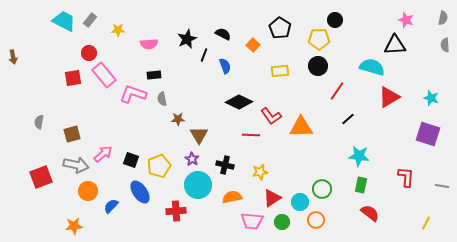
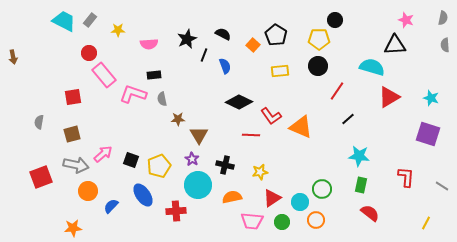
black pentagon at (280, 28): moved 4 px left, 7 px down
red square at (73, 78): moved 19 px down
orange triangle at (301, 127): rotated 25 degrees clockwise
gray line at (442, 186): rotated 24 degrees clockwise
blue ellipse at (140, 192): moved 3 px right, 3 px down
orange star at (74, 226): moved 1 px left, 2 px down
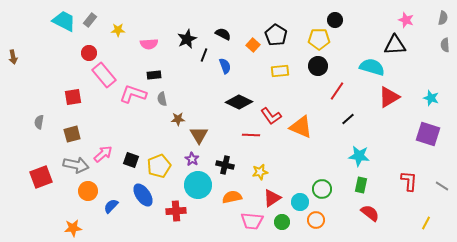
red L-shape at (406, 177): moved 3 px right, 4 px down
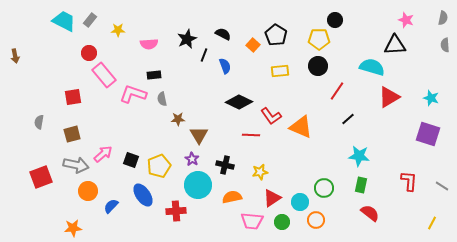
brown arrow at (13, 57): moved 2 px right, 1 px up
green circle at (322, 189): moved 2 px right, 1 px up
yellow line at (426, 223): moved 6 px right
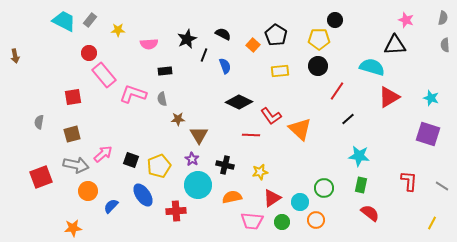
black rectangle at (154, 75): moved 11 px right, 4 px up
orange triangle at (301, 127): moved 1 px left, 2 px down; rotated 20 degrees clockwise
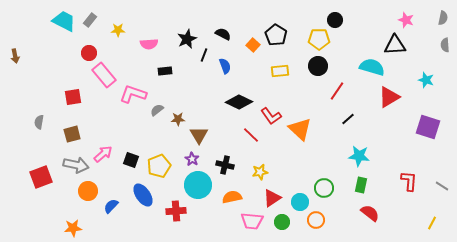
cyan star at (431, 98): moved 5 px left, 18 px up
gray semicircle at (162, 99): moved 5 px left, 11 px down; rotated 64 degrees clockwise
purple square at (428, 134): moved 7 px up
red line at (251, 135): rotated 42 degrees clockwise
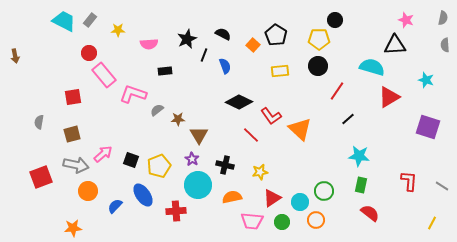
green circle at (324, 188): moved 3 px down
blue semicircle at (111, 206): moved 4 px right
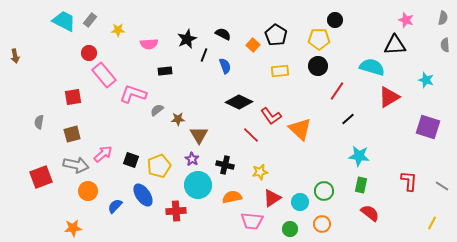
orange circle at (316, 220): moved 6 px right, 4 px down
green circle at (282, 222): moved 8 px right, 7 px down
